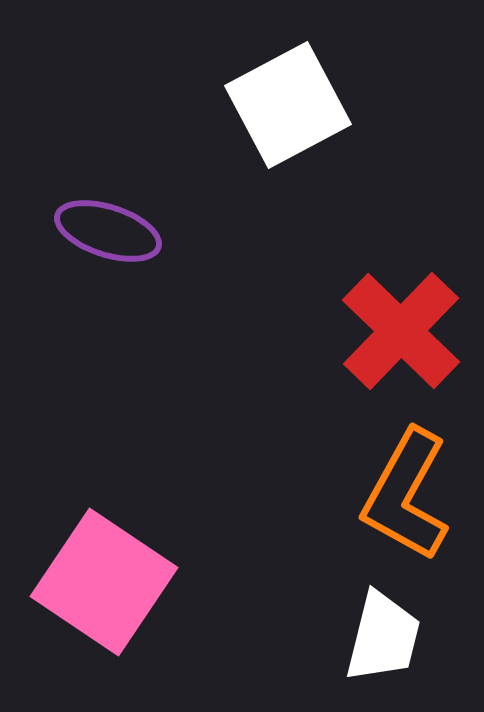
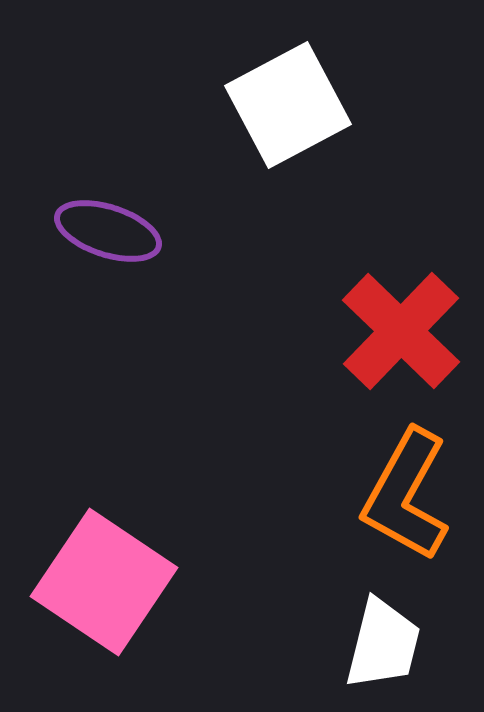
white trapezoid: moved 7 px down
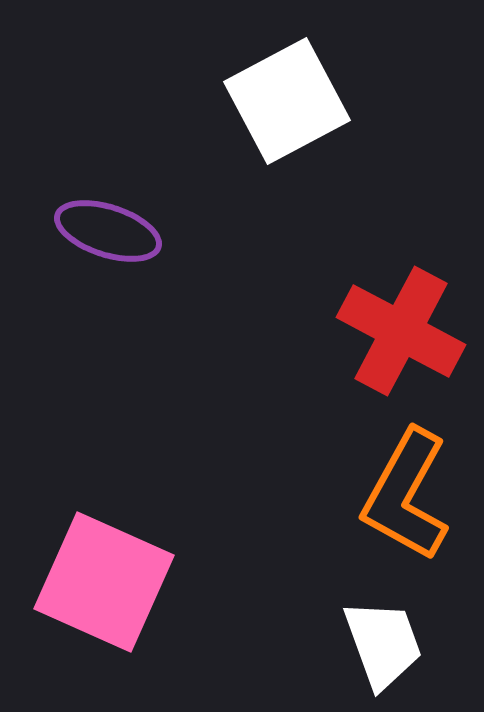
white square: moved 1 px left, 4 px up
red cross: rotated 16 degrees counterclockwise
pink square: rotated 10 degrees counterclockwise
white trapezoid: rotated 34 degrees counterclockwise
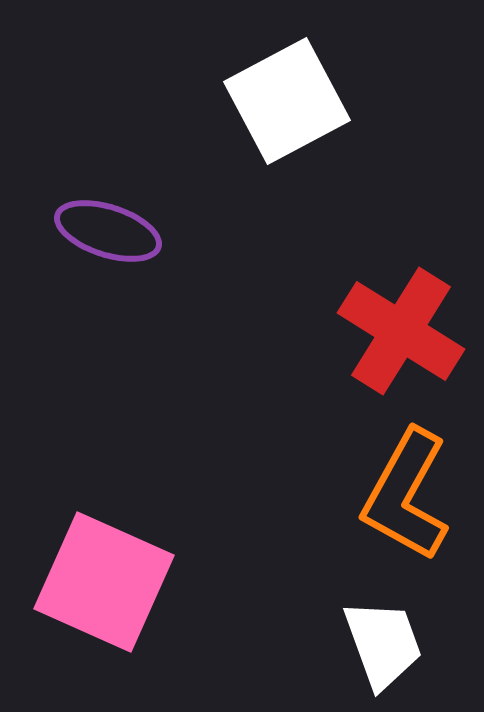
red cross: rotated 4 degrees clockwise
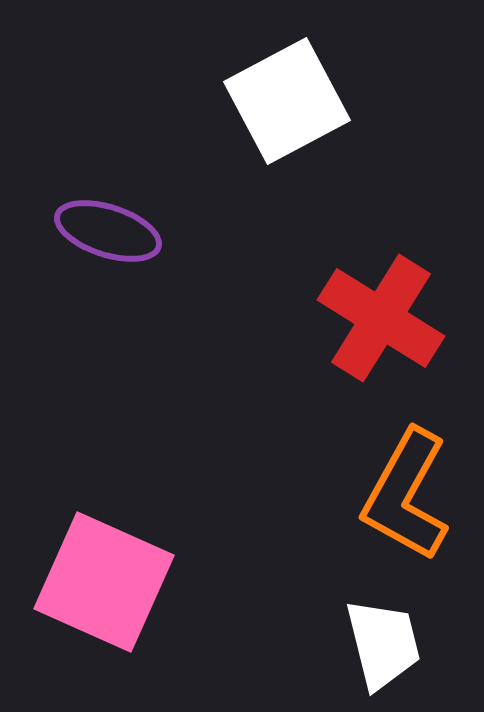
red cross: moved 20 px left, 13 px up
white trapezoid: rotated 6 degrees clockwise
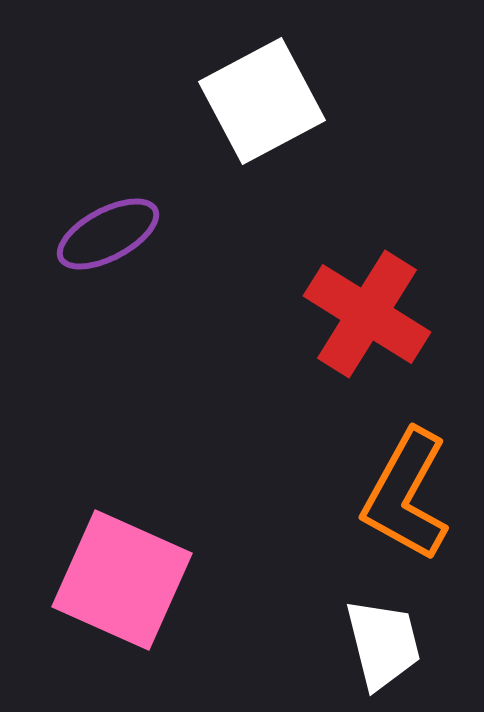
white square: moved 25 px left
purple ellipse: moved 3 px down; rotated 46 degrees counterclockwise
red cross: moved 14 px left, 4 px up
pink square: moved 18 px right, 2 px up
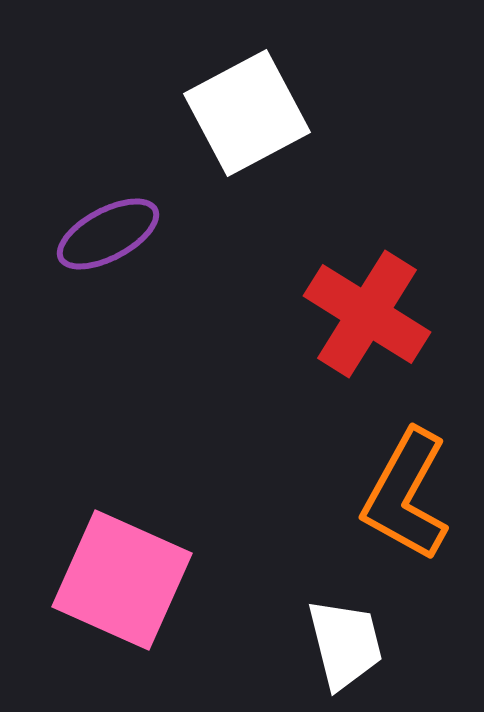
white square: moved 15 px left, 12 px down
white trapezoid: moved 38 px left
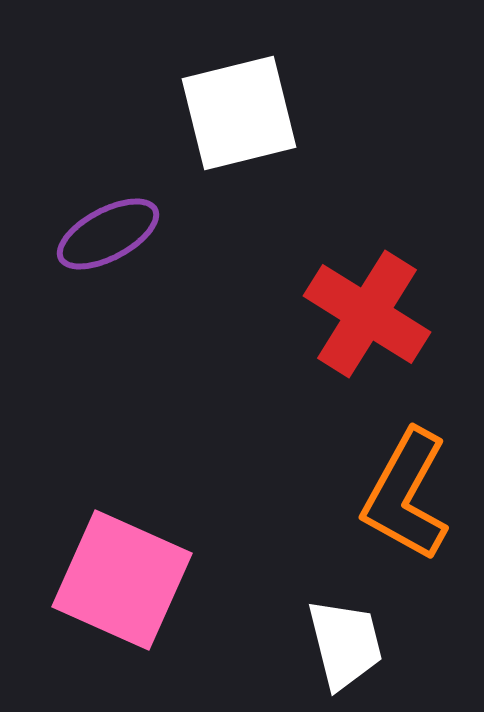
white square: moved 8 px left; rotated 14 degrees clockwise
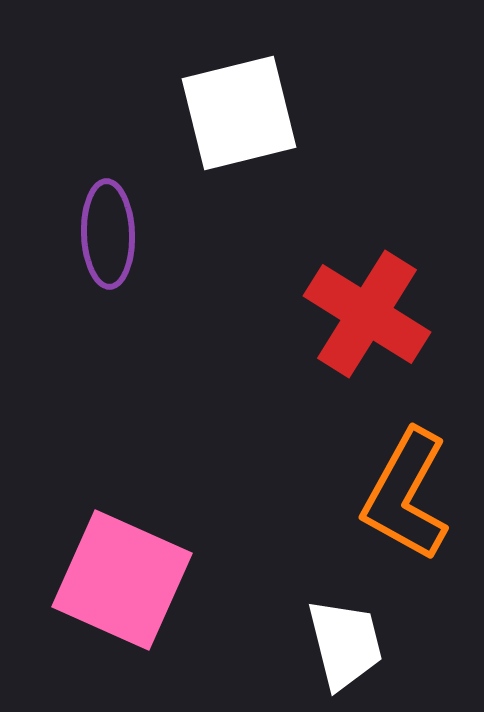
purple ellipse: rotated 64 degrees counterclockwise
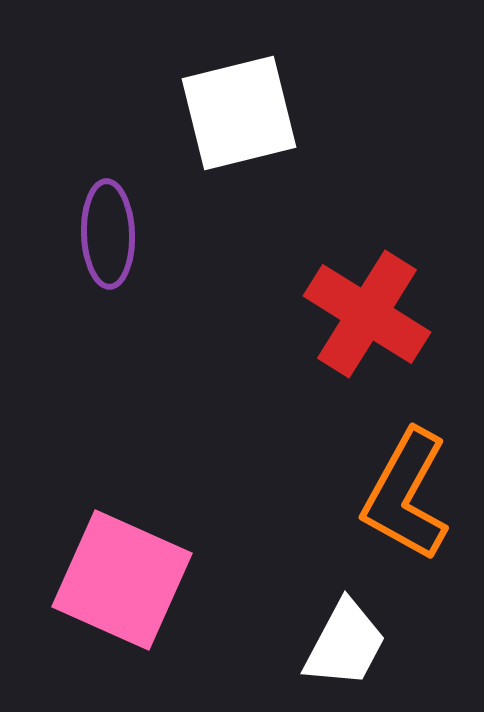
white trapezoid: rotated 42 degrees clockwise
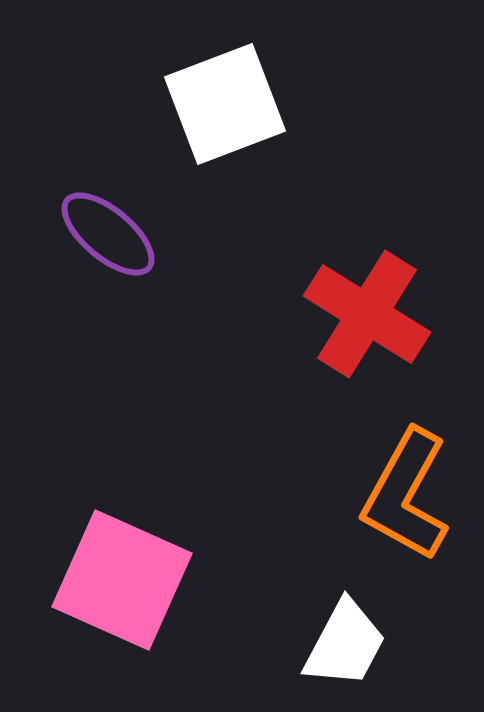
white square: moved 14 px left, 9 px up; rotated 7 degrees counterclockwise
purple ellipse: rotated 48 degrees counterclockwise
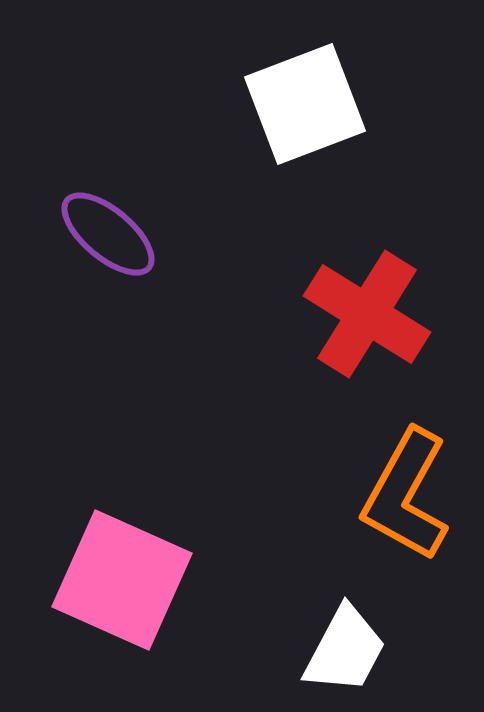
white square: moved 80 px right
white trapezoid: moved 6 px down
